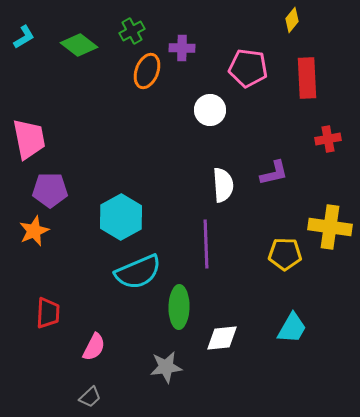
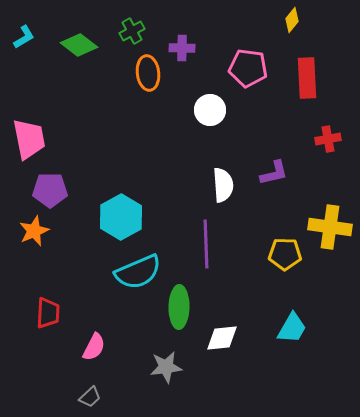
orange ellipse: moved 1 px right, 2 px down; rotated 28 degrees counterclockwise
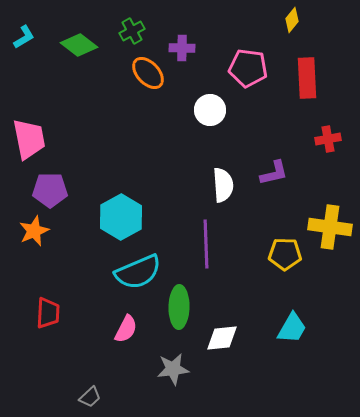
orange ellipse: rotated 36 degrees counterclockwise
pink semicircle: moved 32 px right, 18 px up
gray star: moved 7 px right, 2 px down
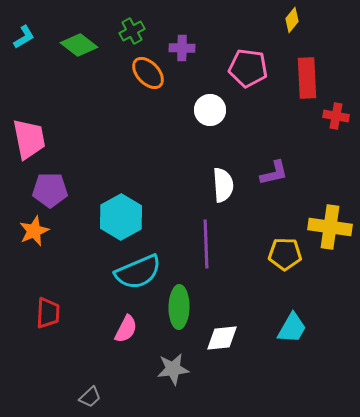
red cross: moved 8 px right, 23 px up; rotated 20 degrees clockwise
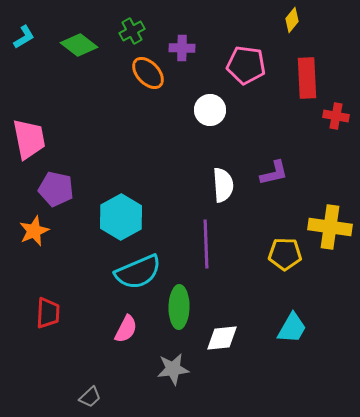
pink pentagon: moved 2 px left, 3 px up
purple pentagon: moved 6 px right, 1 px up; rotated 12 degrees clockwise
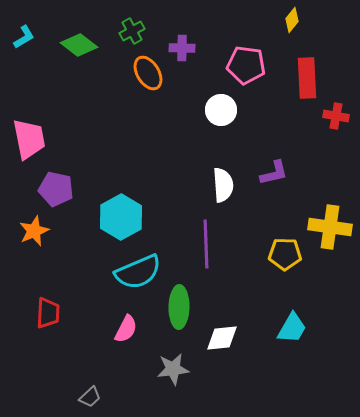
orange ellipse: rotated 12 degrees clockwise
white circle: moved 11 px right
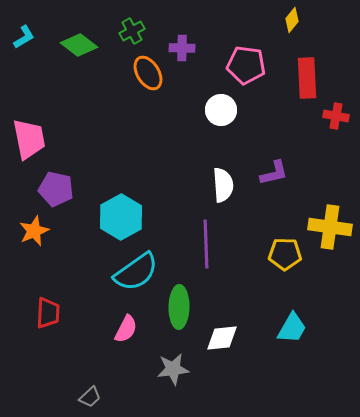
cyan semicircle: moved 2 px left; rotated 12 degrees counterclockwise
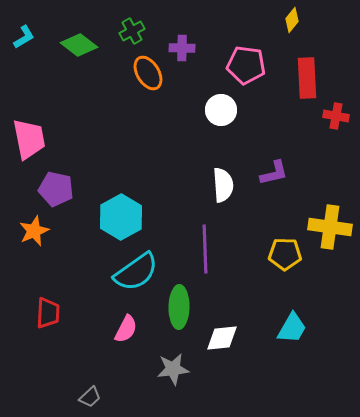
purple line: moved 1 px left, 5 px down
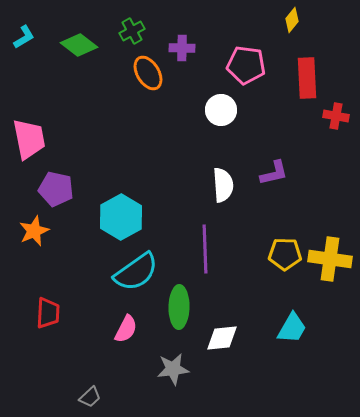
yellow cross: moved 32 px down
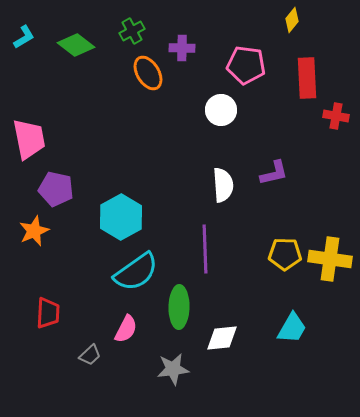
green diamond: moved 3 px left
gray trapezoid: moved 42 px up
